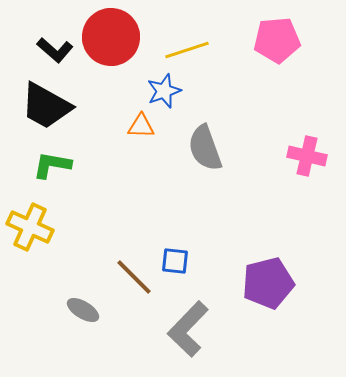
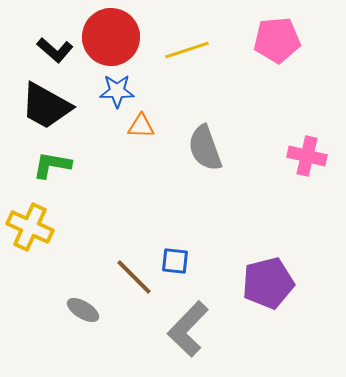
blue star: moved 47 px left; rotated 20 degrees clockwise
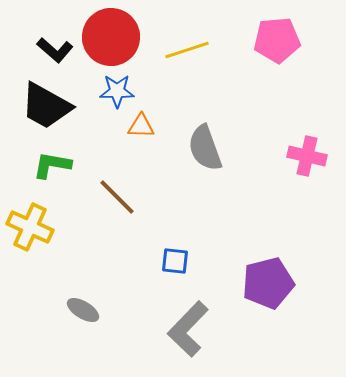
brown line: moved 17 px left, 80 px up
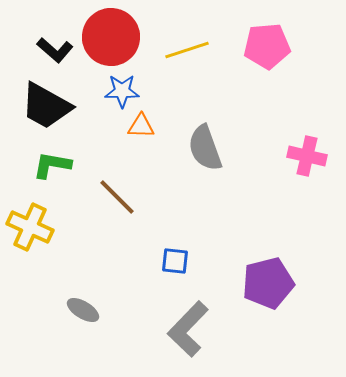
pink pentagon: moved 10 px left, 6 px down
blue star: moved 5 px right
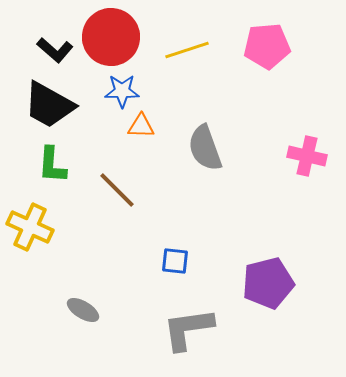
black trapezoid: moved 3 px right, 1 px up
green L-shape: rotated 96 degrees counterclockwise
brown line: moved 7 px up
gray L-shape: rotated 38 degrees clockwise
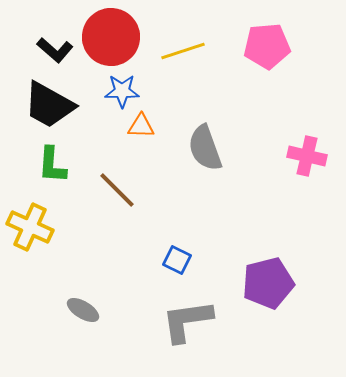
yellow line: moved 4 px left, 1 px down
blue square: moved 2 px right, 1 px up; rotated 20 degrees clockwise
gray L-shape: moved 1 px left, 8 px up
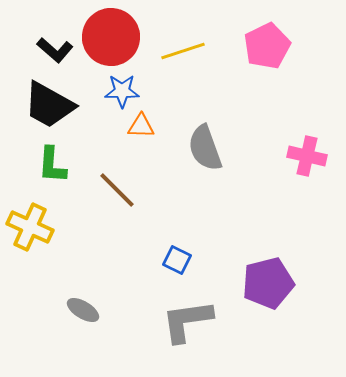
pink pentagon: rotated 21 degrees counterclockwise
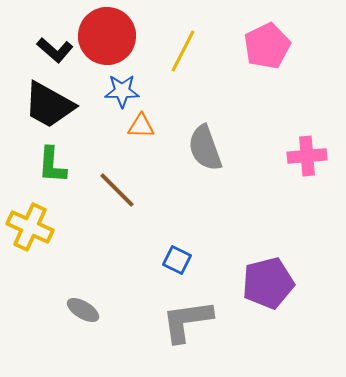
red circle: moved 4 px left, 1 px up
yellow line: rotated 45 degrees counterclockwise
pink cross: rotated 18 degrees counterclockwise
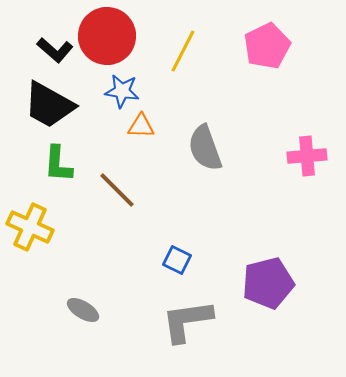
blue star: rotated 8 degrees clockwise
green L-shape: moved 6 px right, 1 px up
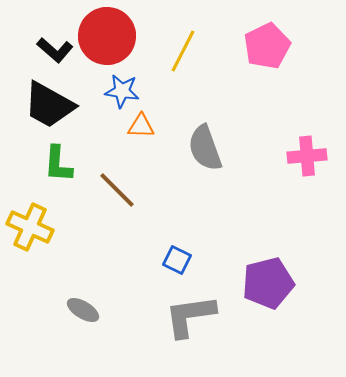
gray L-shape: moved 3 px right, 5 px up
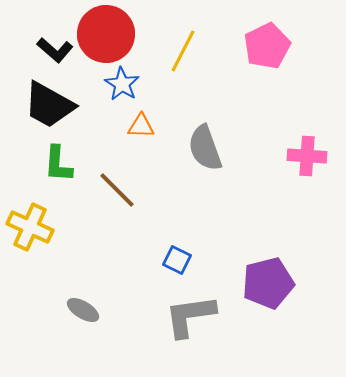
red circle: moved 1 px left, 2 px up
blue star: moved 7 px up; rotated 24 degrees clockwise
pink cross: rotated 9 degrees clockwise
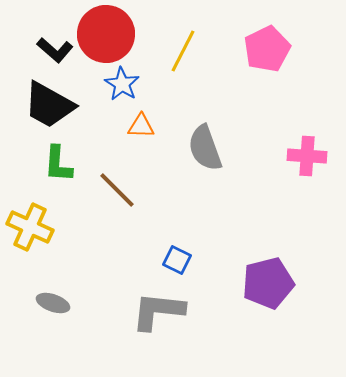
pink pentagon: moved 3 px down
gray ellipse: moved 30 px left, 7 px up; rotated 12 degrees counterclockwise
gray L-shape: moved 32 px left, 5 px up; rotated 14 degrees clockwise
